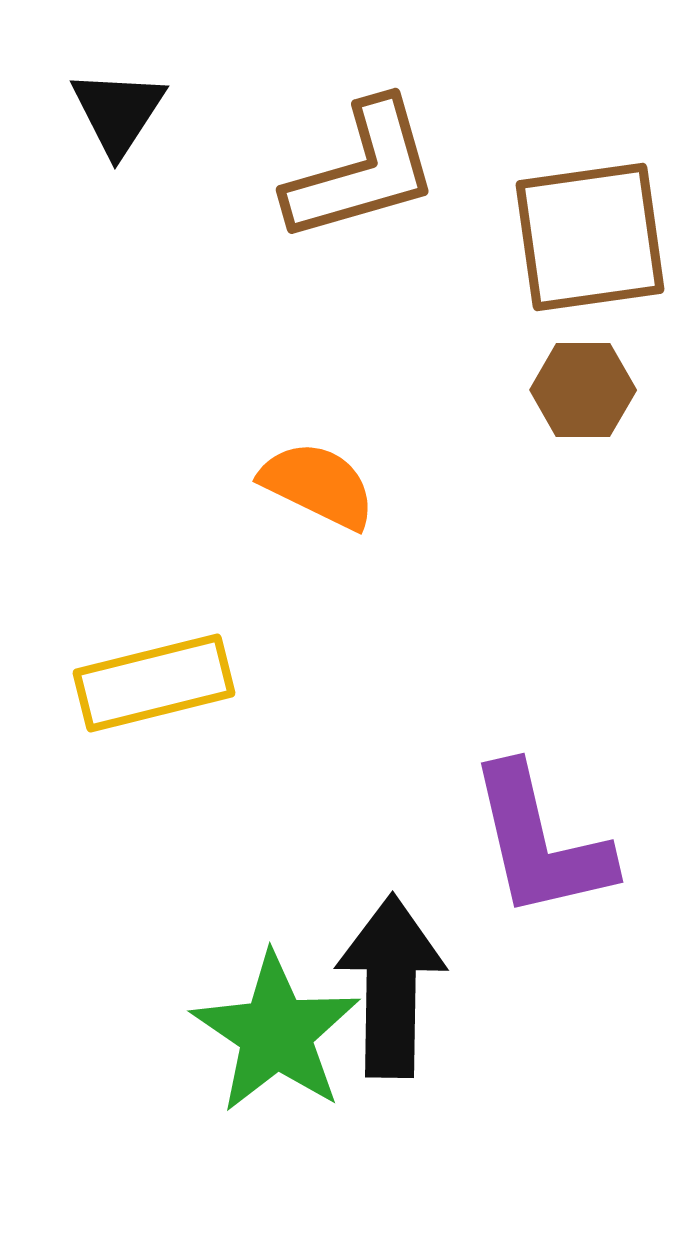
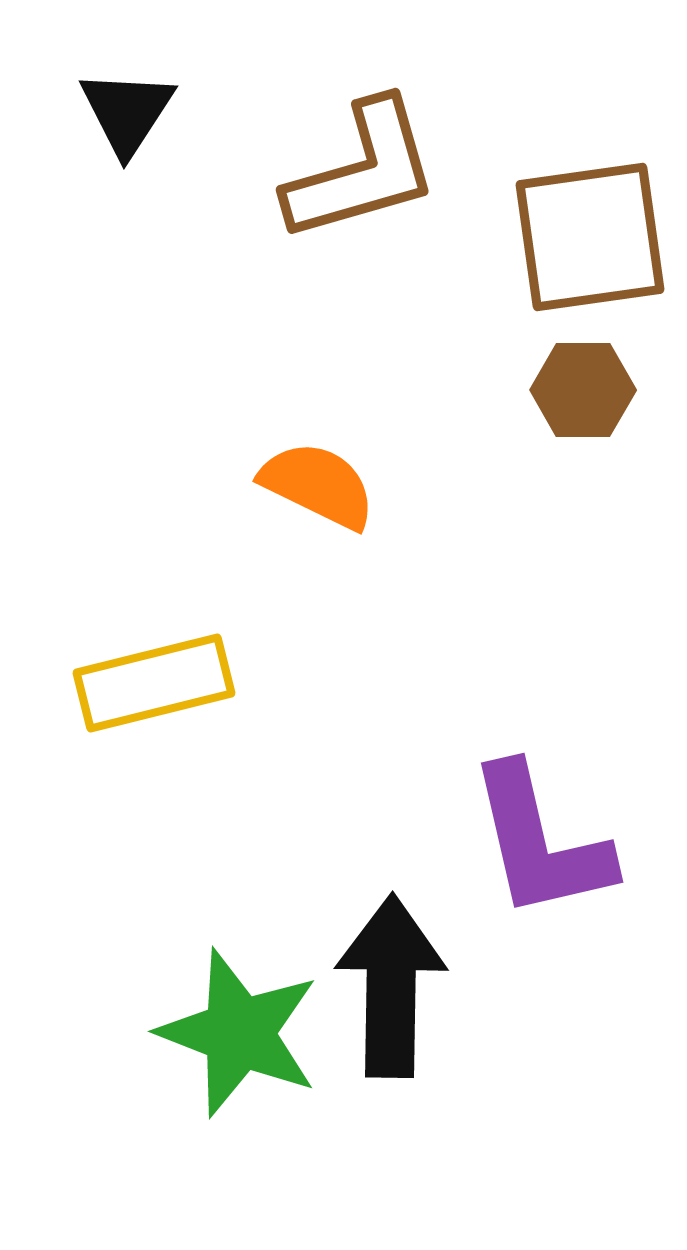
black triangle: moved 9 px right
green star: moved 37 px left; rotated 13 degrees counterclockwise
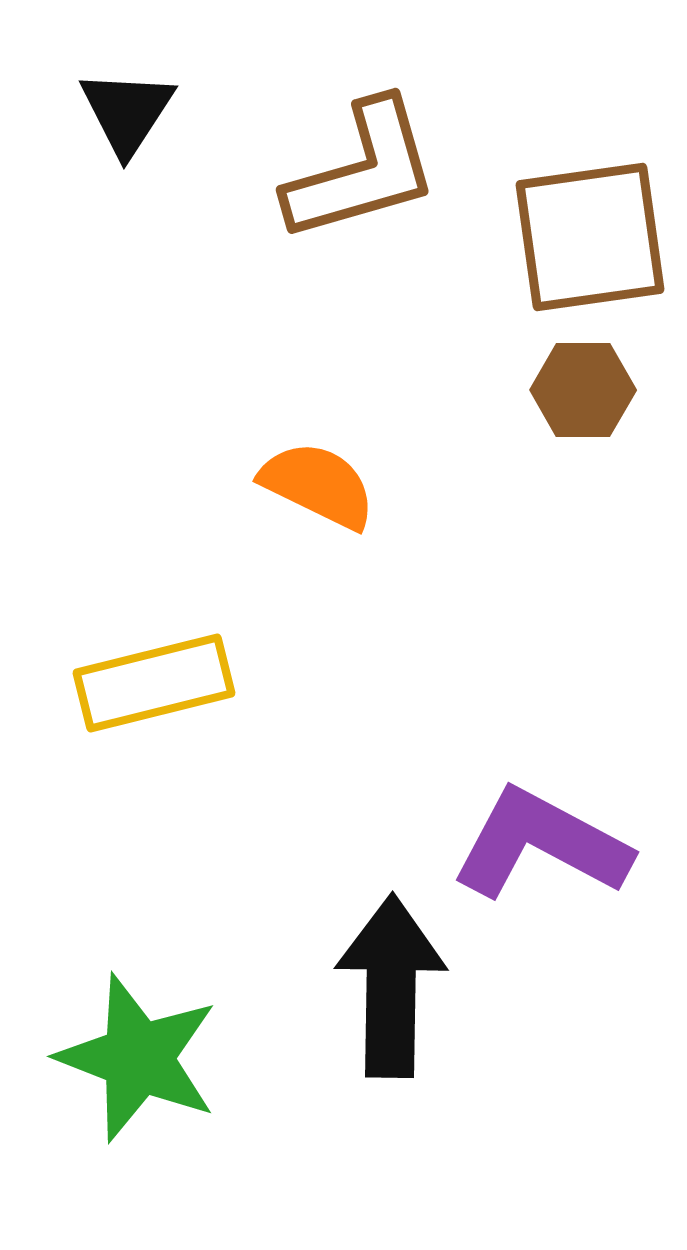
purple L-shape: moved 1 px right, 2 px down; rotated 131 degrees clockwise
green star: moved 101 px left, 25 px down
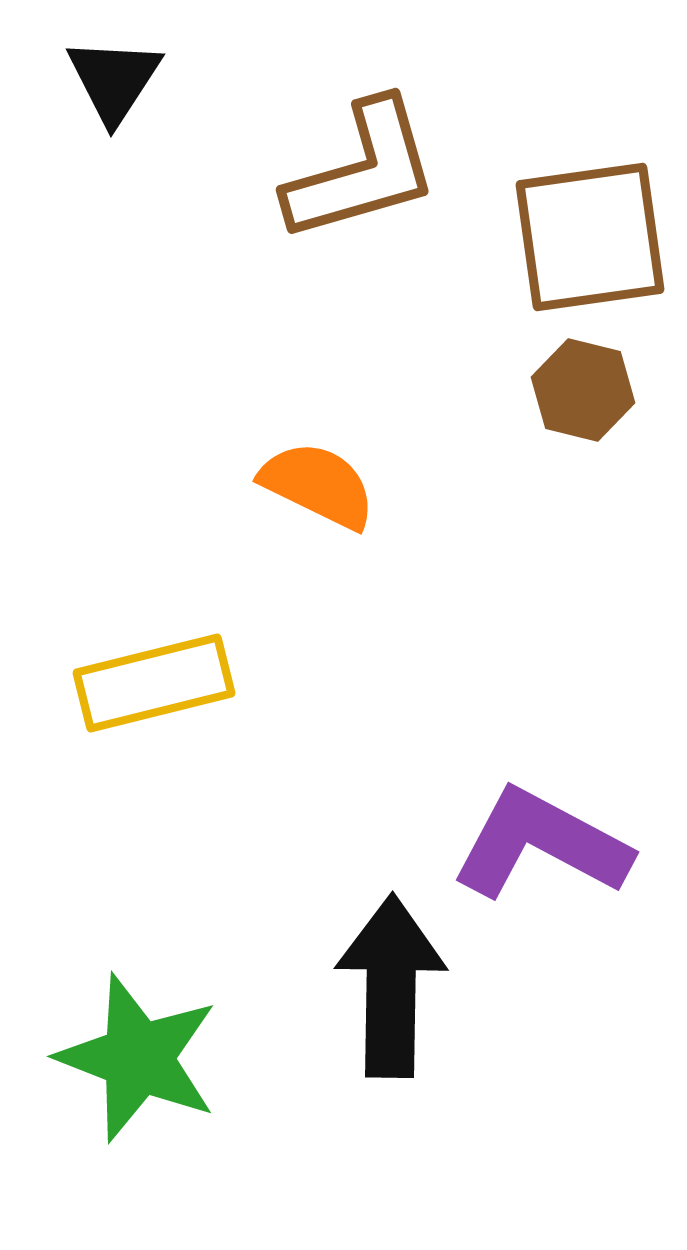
black triangle: moved 13 px left, 32 px up
brown hexagon: rotated 14 degrees clockwise
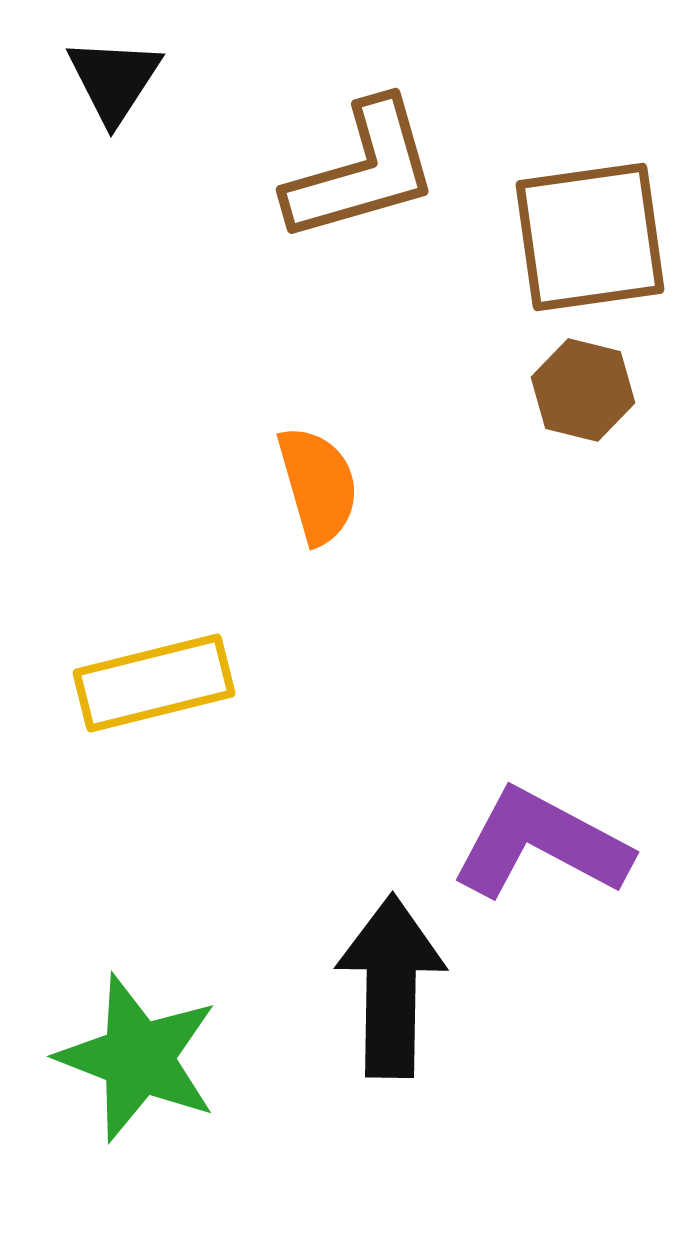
orange semicircle: rotated 48 degrees clockwise
